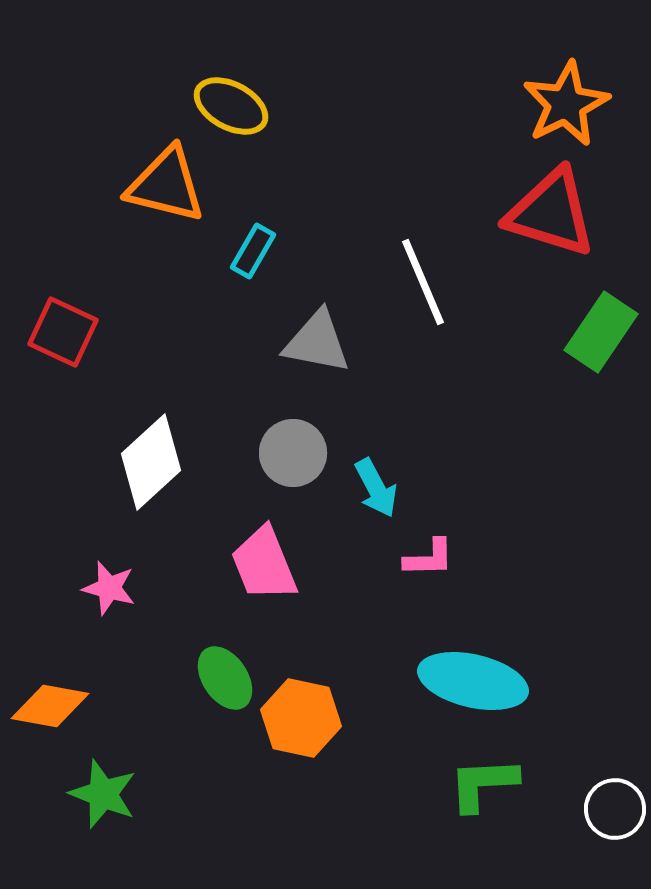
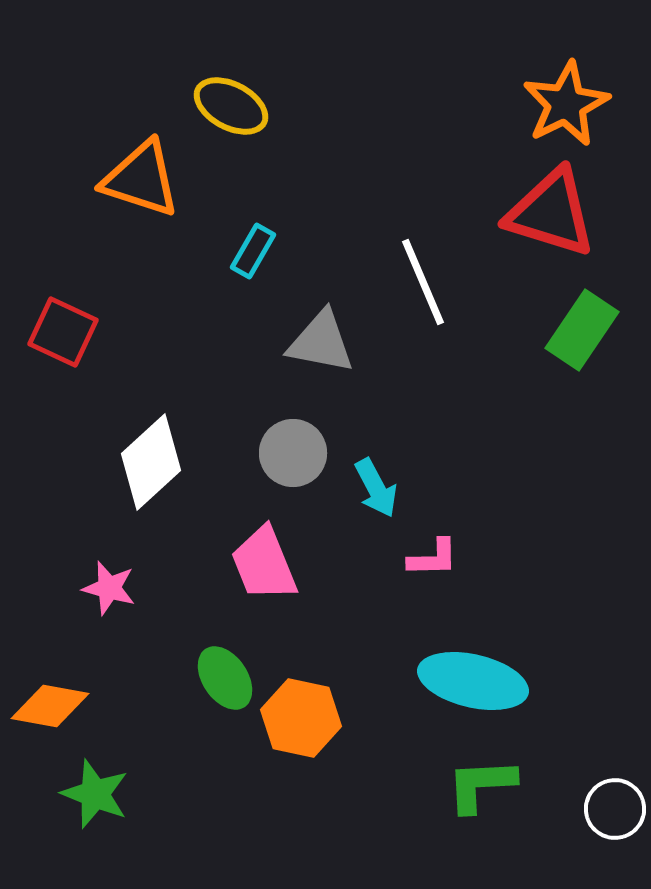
orange triangle: moved 25 px left, 6 px up; rotated 4 degrees clockwise
green rectangle: moved 19 px left, 2 px up
gray triangle: moved 4 px right
pink L-shape: moved 4 px right
green L-shape: moved 2 px left, 1 px down
green star: moved 8 px left
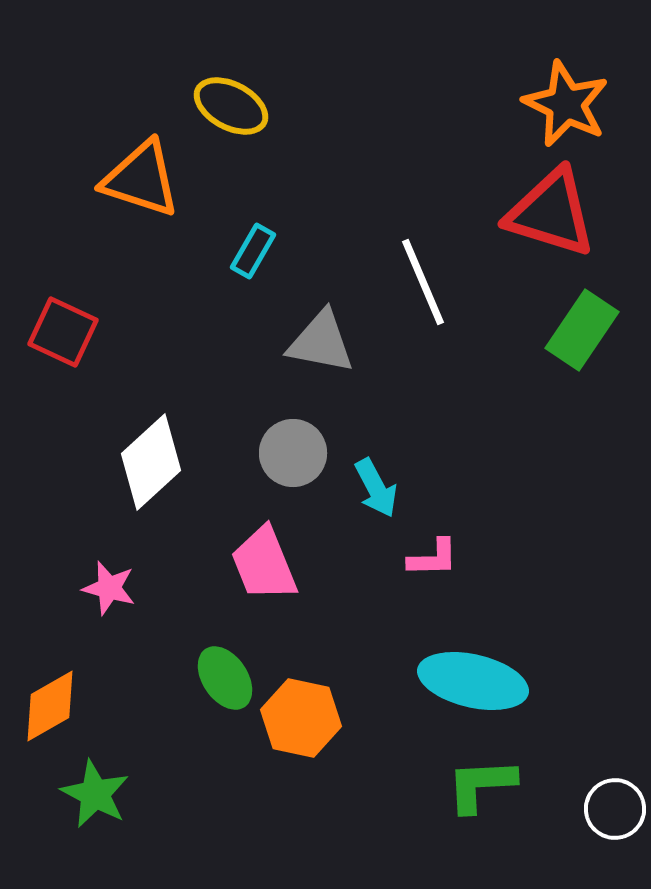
orange star: rotated 20 degrees counterclockwise
orange diamond: rotated 40 degrees counterclockwise
green star: rotated 6 degrees clockwise
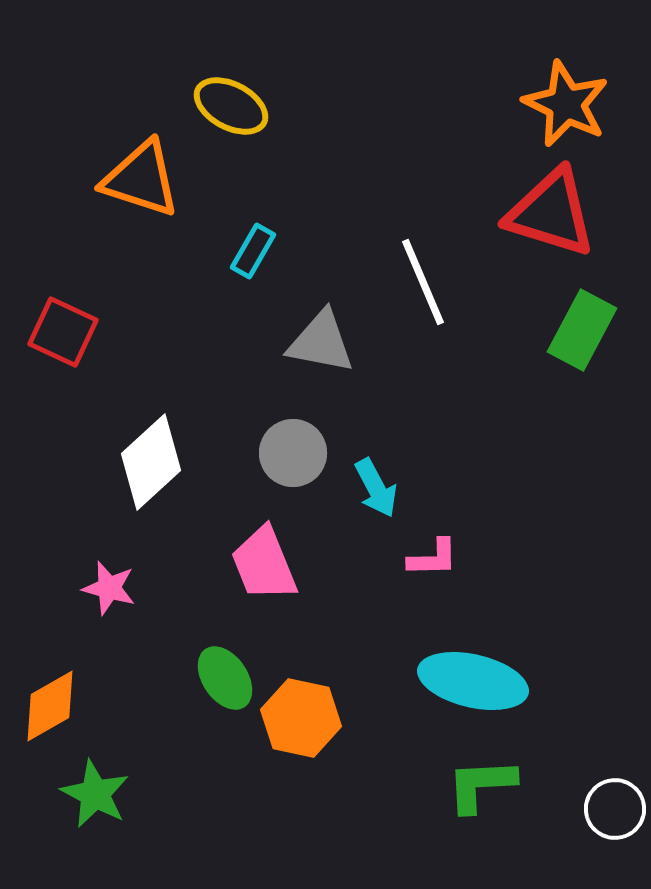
green rectangle: rotated 6 degrees counterclockwise
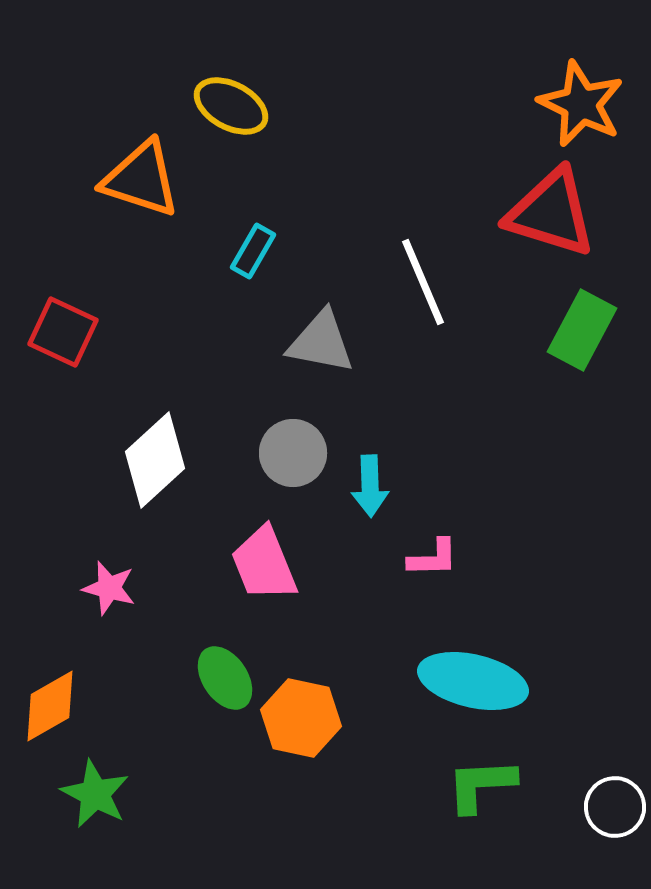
orange star: moved 15 px right
white diamond: moved 4 px right, 2 px up
cyan arrow: moved 6 px left, 2 px up; rotated 26 degrees clockwise
white circle: moved 2 px up
